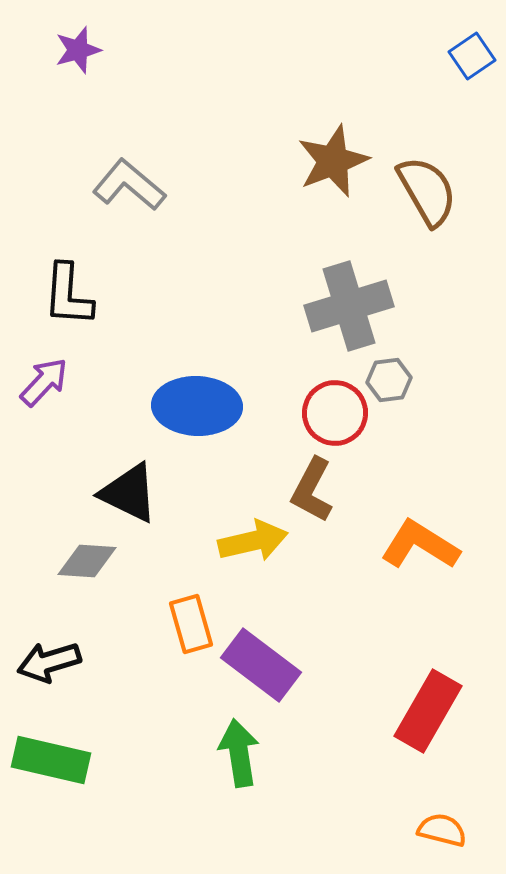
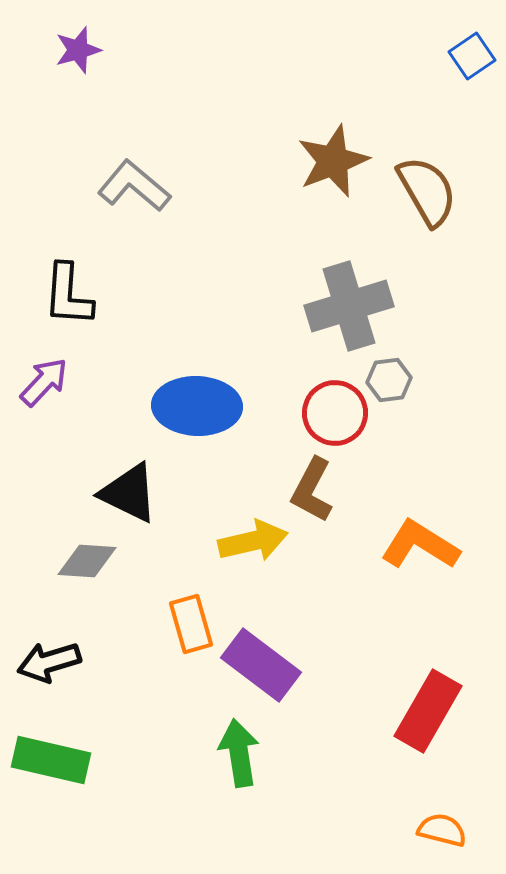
gray L-shape: moved 5 px right, 1 px down
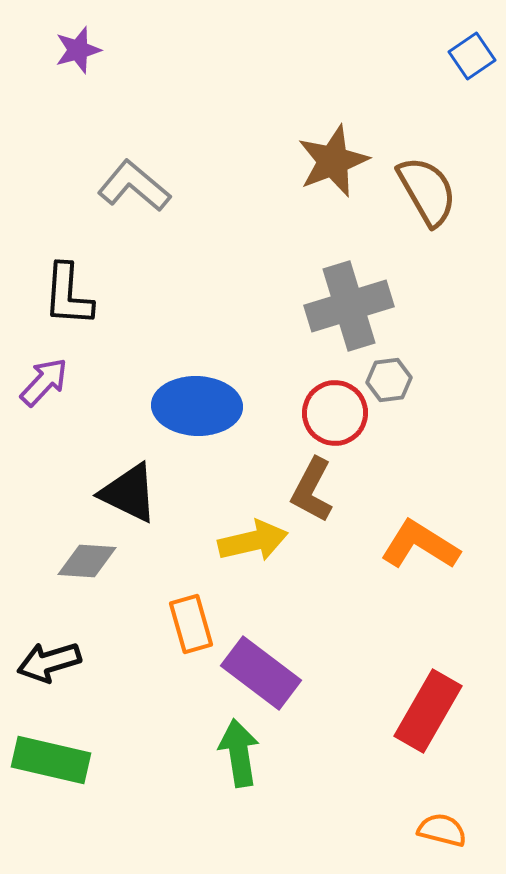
purple rectangle: moved 8 px down
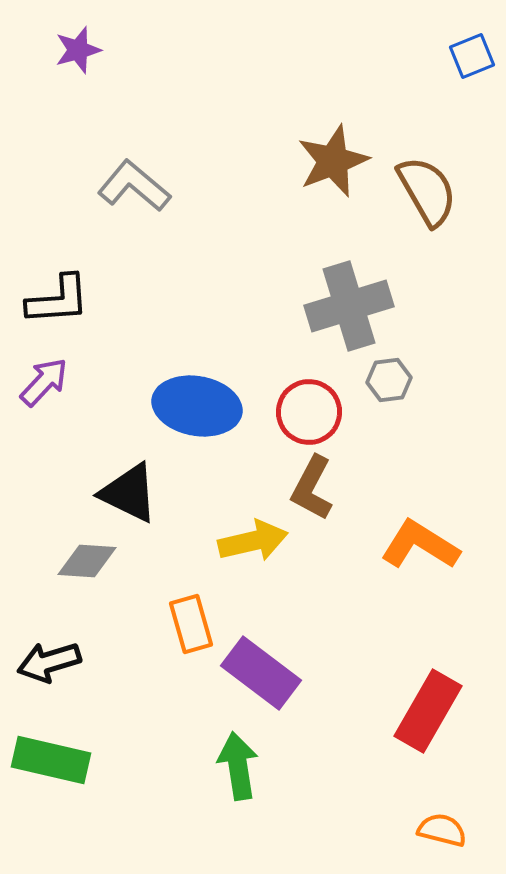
blue square: rotated 12 degrees clockwise
black L-shape: moved 10 px left, 5 px down; rotated 98 degrees counterclockwise
blue ellipse: rotated 8 degrees clockwise
red circle: moved 26 px left, 1 px up
brown L-shape: moved 2 px up
green arrow: moved 1 px left, 13 px down
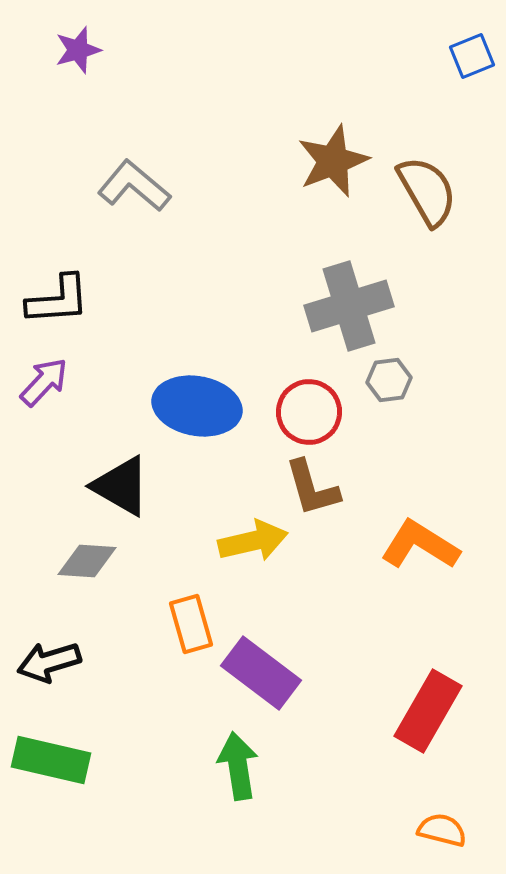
brown L-shape: rotated 44 degrees counterclockwise
black triangle: moved 8 px left, 7 px up; rotated 4 degrees clockwise
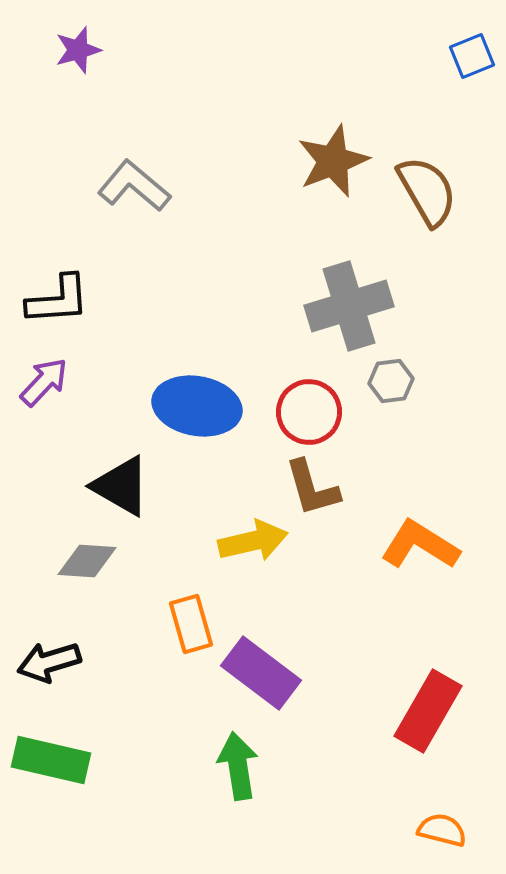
gray hexagon: moved 2 px right, 1 px down
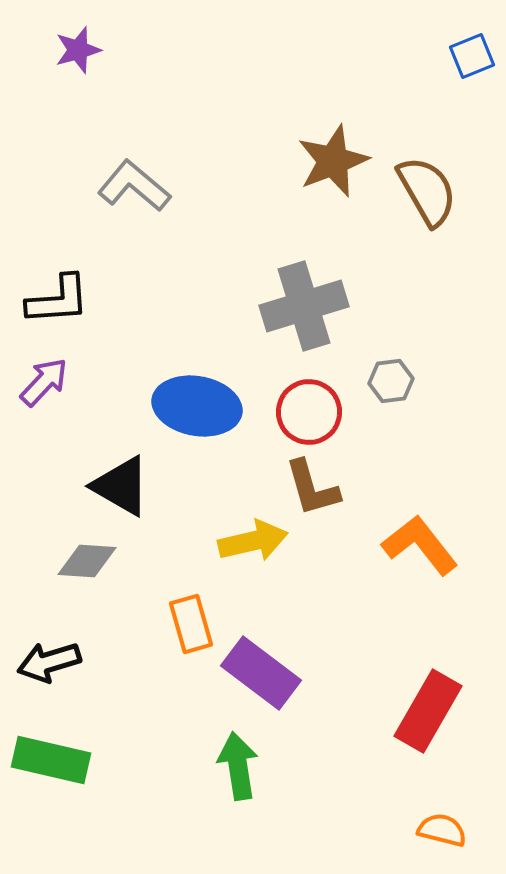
gray cross: moved 45 px left
orange L-shape: rotated 20 degrees clockwise
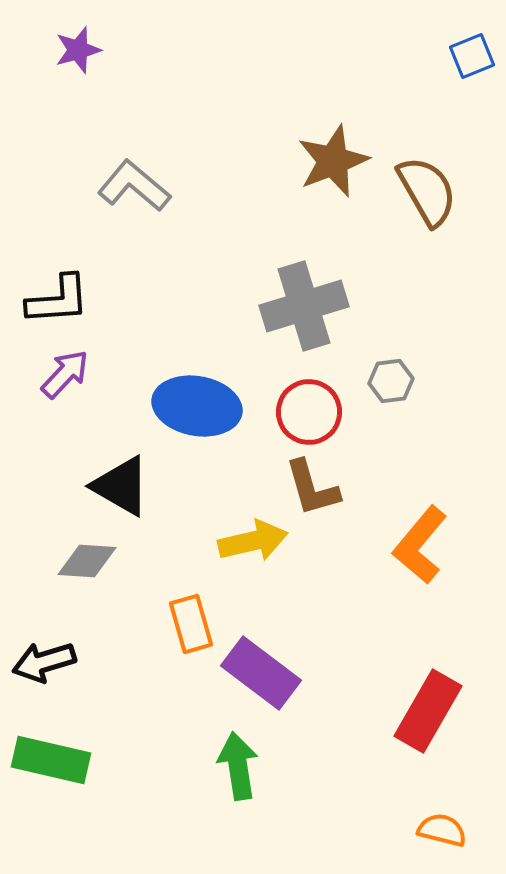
purple arrow: moved 21 px right, 8 px up
orange L-shape: rotated 102 degrees counterclockwise
black arrow: moved 5 px left
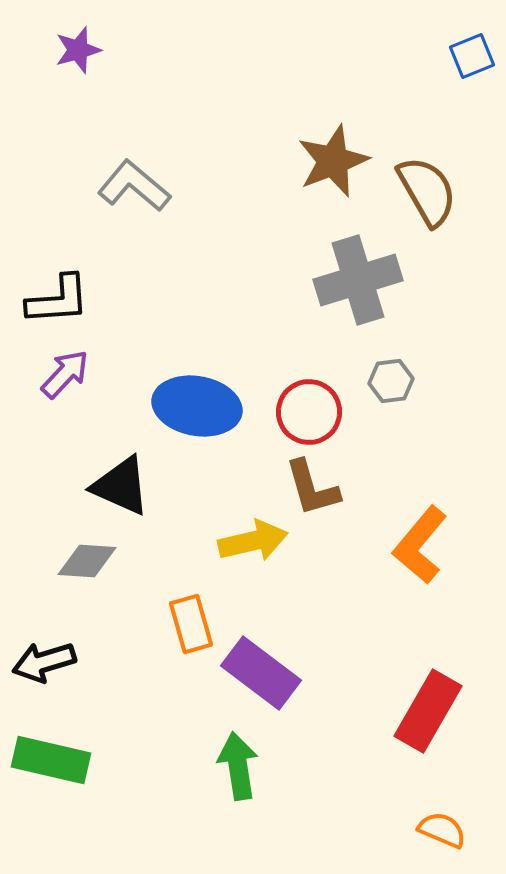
gray cross: moved 54 px right, 26 px up
black triangle: rotated 6 degrees counterclockwise
orange semicircle: rotated 9 degrees clockwise
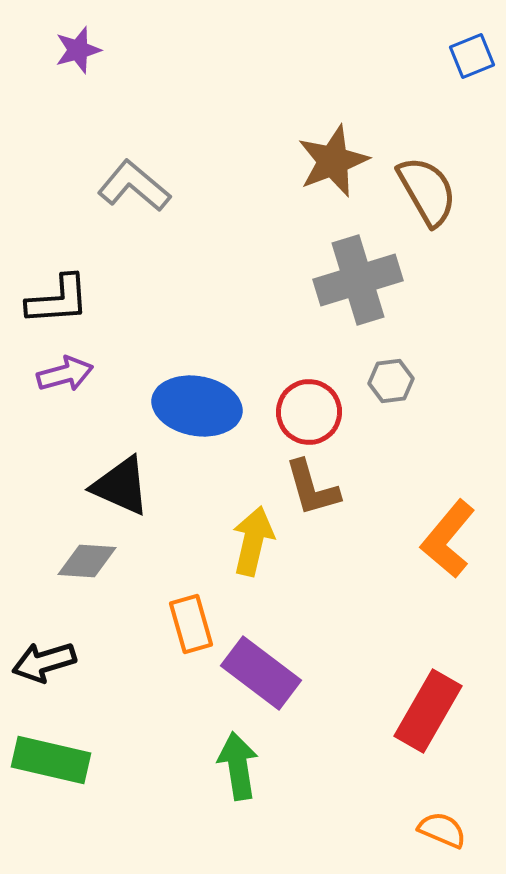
purple arrow: rotated 32 degrees clockwise
yellow arrow: rotated 64 degrees counterclockwise
orange L-shape: moved 28 px right, 6 px up
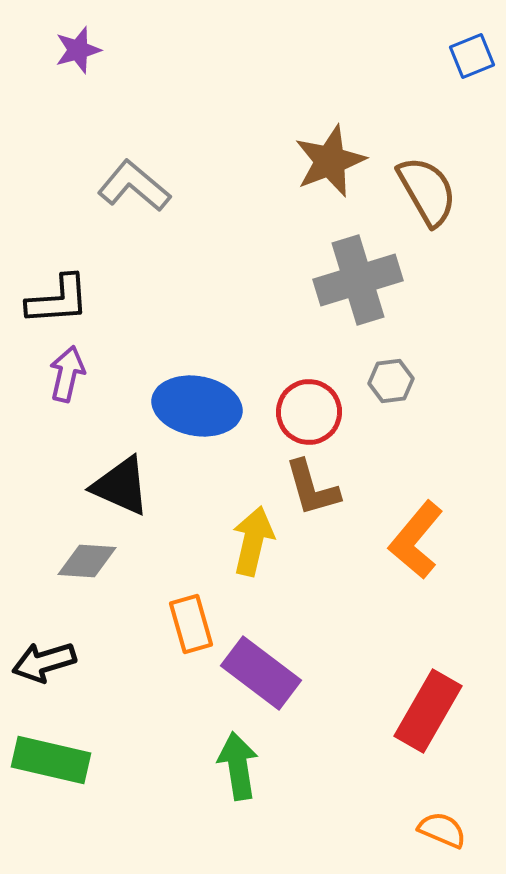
brown star: moved 3 px left
purple arrow: moved 2 px right; rotated 62 degrees counterclockwise
orange L-shape: moved 32 px left, 1 px down
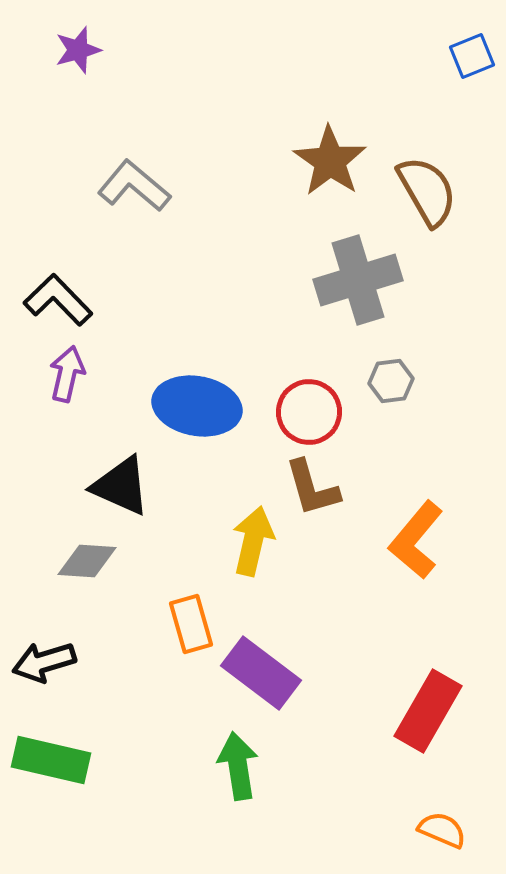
brown star: rotated 16 degrees counterclockwise
black L-shape: rotated 130 degrees counterclockwise
